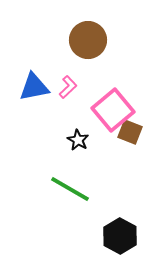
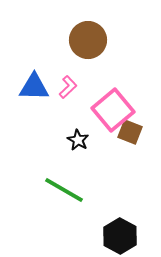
blue triangle: rotated 12 degrees clockwise
green line: moved 6 px left, 1 px down
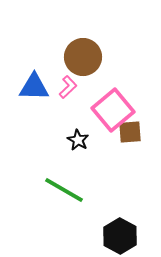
brown circle: moved 5 px left, 17 px down
brown square: rotated 25 degrees counterclockwise
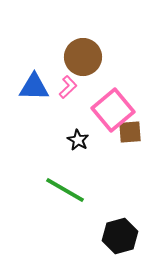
green line: moved 1 px right
black hexagon: rotated 16 degrees clockwise
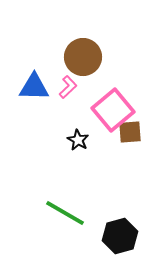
green line: moved 23 px down
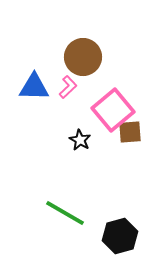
black star: moved 2 px right
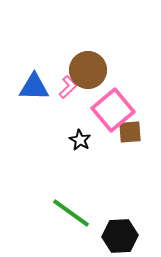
brown circle: moved 5 px right, 13 px down
green line: moved 6 px right; rotated 6 degrees clockwise
black hexagon: rotated 12 degrees clockwise
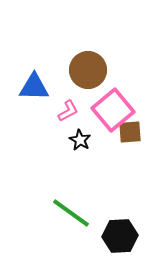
pink L-shape: moved 24 px down; rotated 15 degrees clockwise
